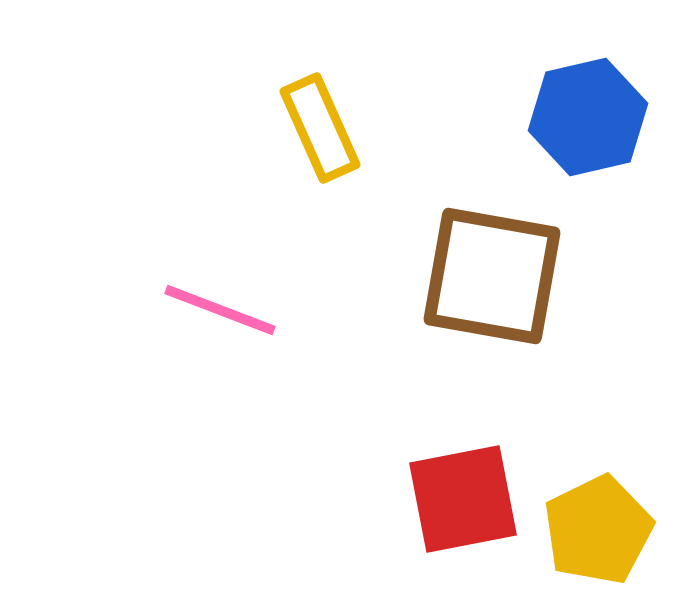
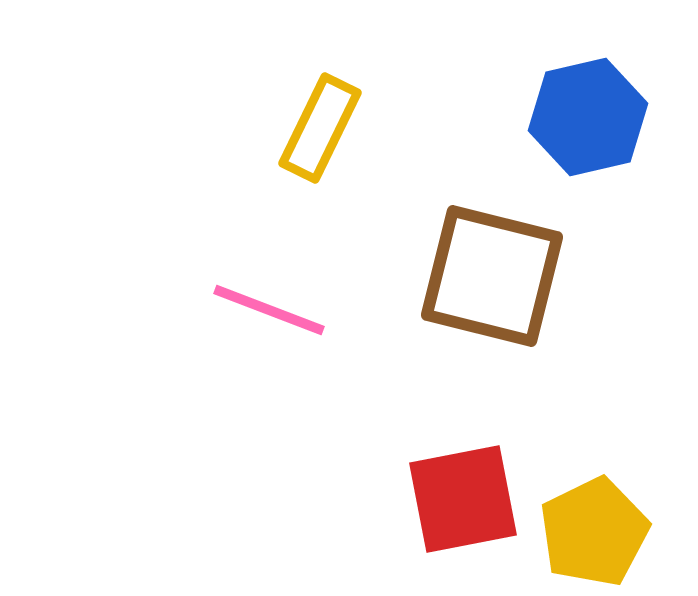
yellow rectangle: rotated 50 degrees clockwise
brown square: rotated 4 degrees clockwise
pink line: moved 49 px right
yellow pentagon: moved 4 px left, 2 px down
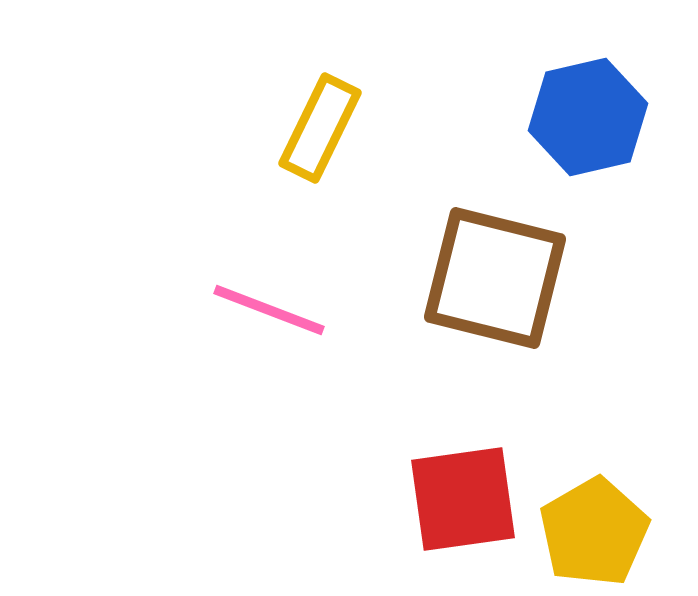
brown square: moved 3 px right, 2 px down
red square: rotated 3 degrees clockwise
yellow pentagon: rotated 4 degrees counterclockwise
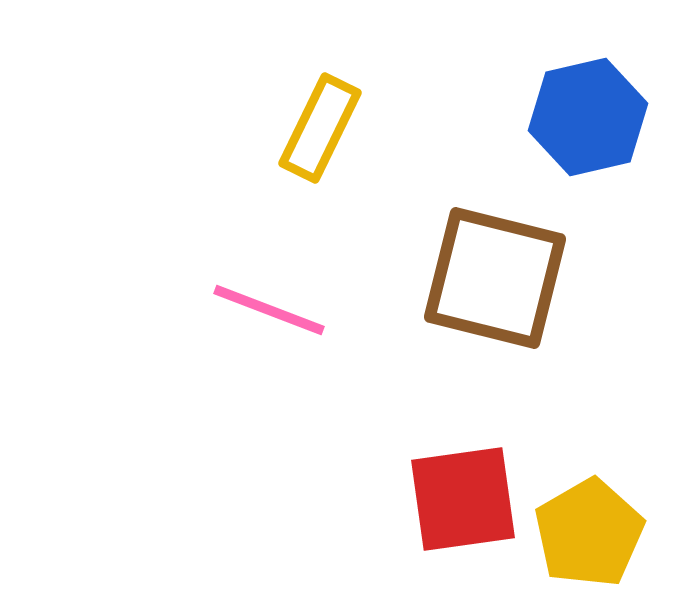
yellow pentagon: moved 5 px left, 1 px down
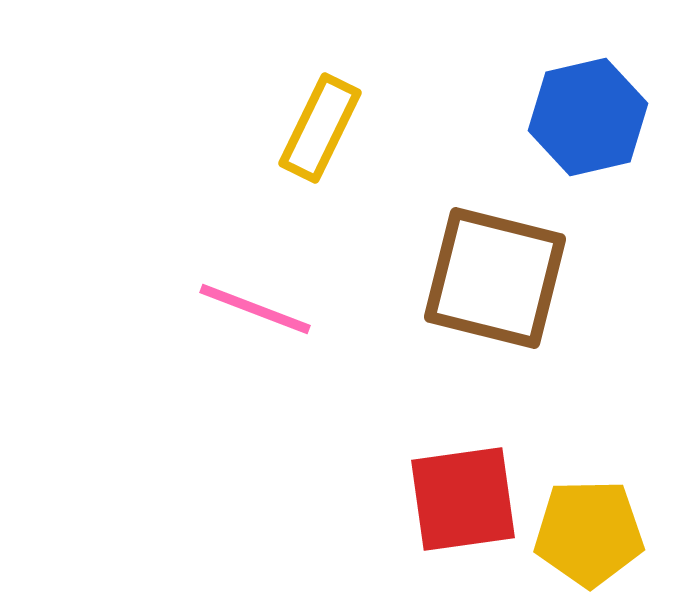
pink line: moved 14 px left, 1 px up
yellow pentagon: rotated 29 degrees clockwise
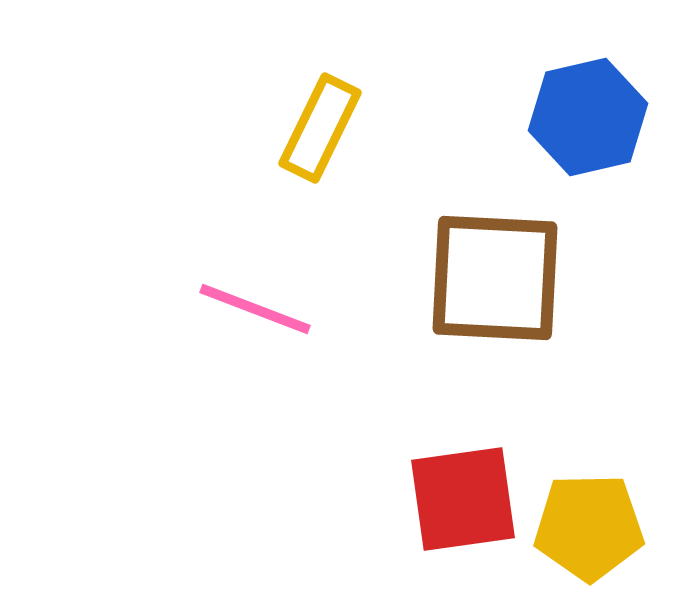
brown square: rotated 11 degrees counterclockwise
yellow pentagon: moved 6 px up
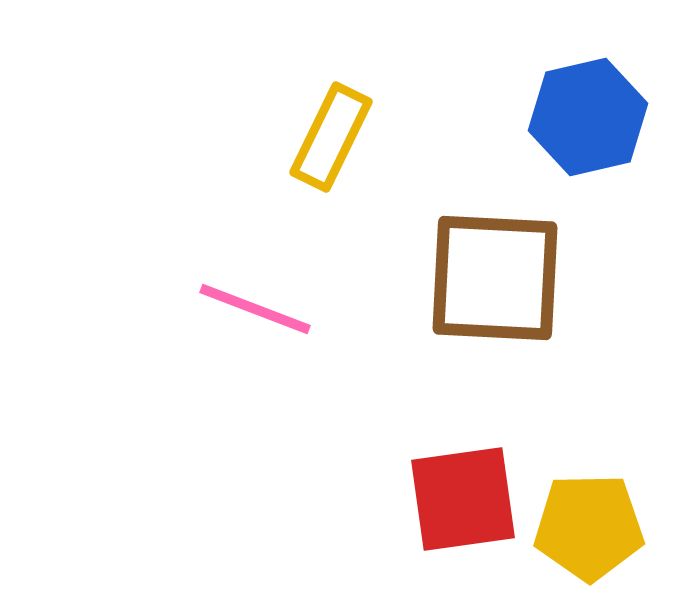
yellow rectangle: moved 11 px right, 9 px down
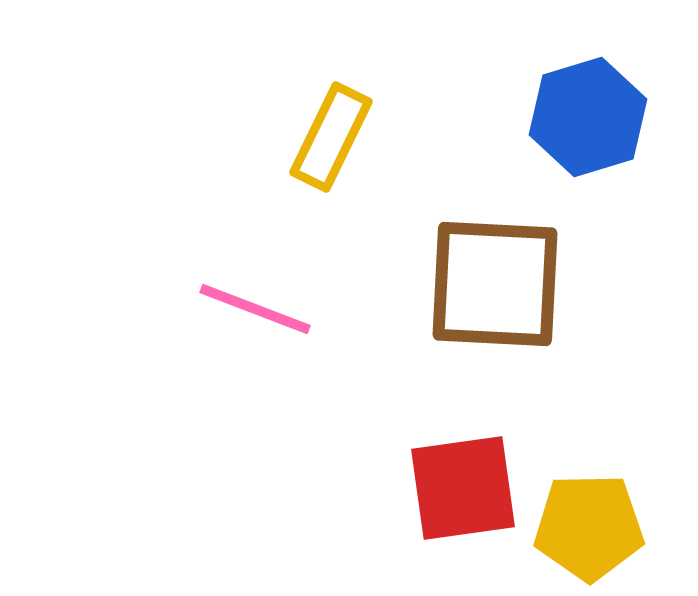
blue hexagon: rotated 4 degrees counterclockwise
brown square: moved 6 px down
red square: moved 11 px up
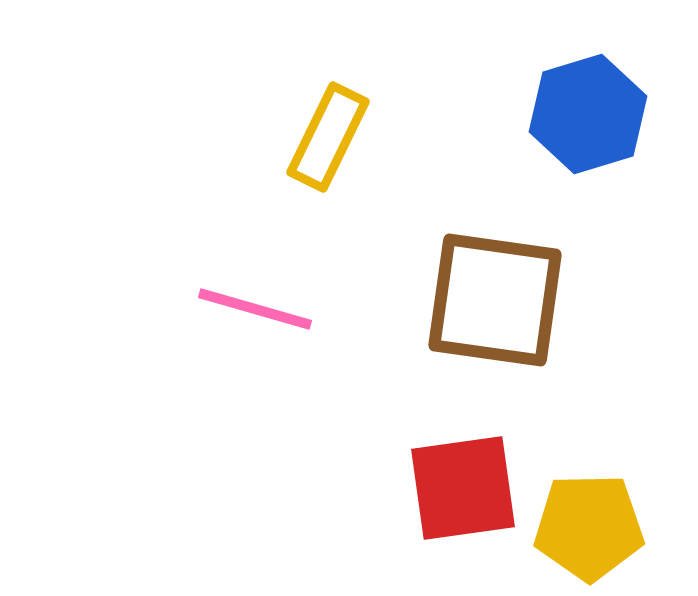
blue hexagon: moved 3 px up
yellow rectangle: moved 3 px left
brown square: moved 16 px down; rotated 5 degrees clockwise
pink line: rotated 5 degrees counterclockwise
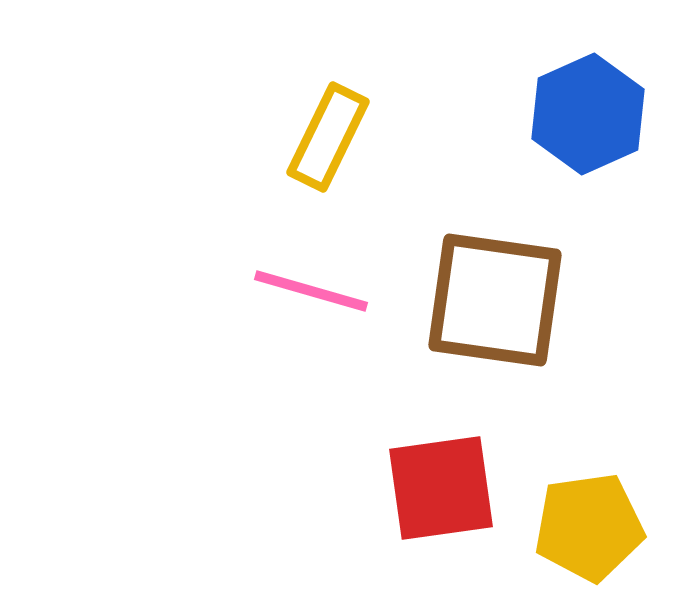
blue hexagon: rotated 7 degrees counterclockwise
pink line: moved 56 px right, 18 px up
red square: moved 22 px left
yellow pentagon: rotated 7 degrees counterclockwise
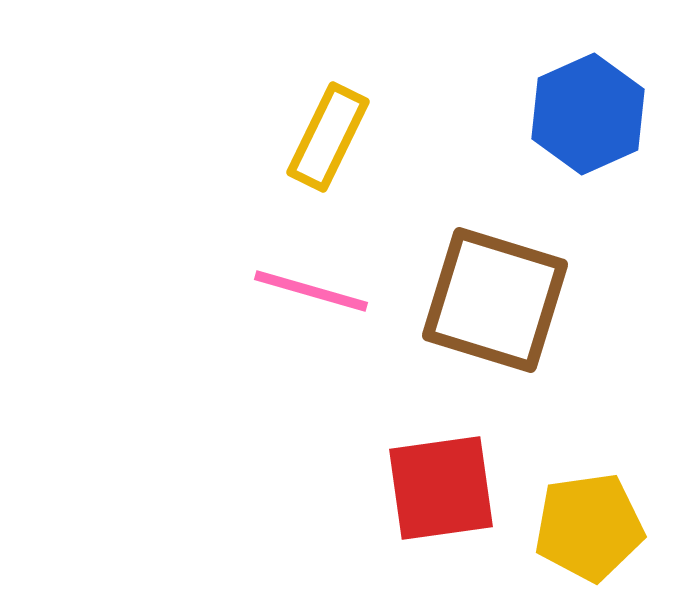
brown square: rotated 9 degrees clockwise
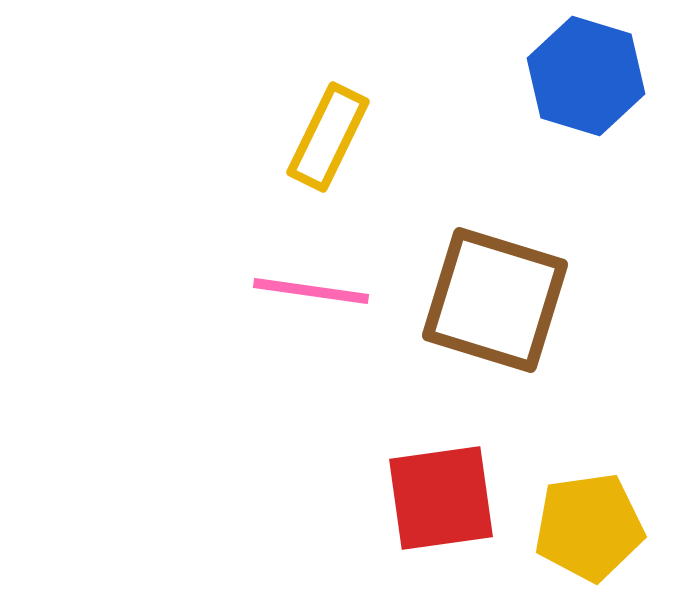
blue hexagon: moved 2 px left, 38 px up; rotated 19 degrees counterclockwise
pink line: rotated 8 degrees counterclockwise
red square: moved 10 px down
